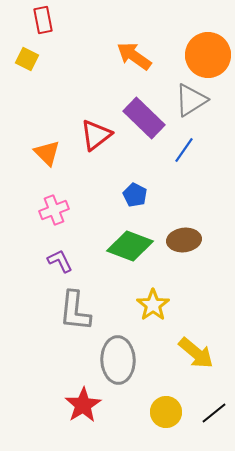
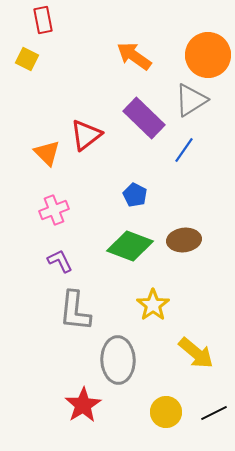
red triangle: moved 10 px left
black line: rotated 12 degrees clockwise
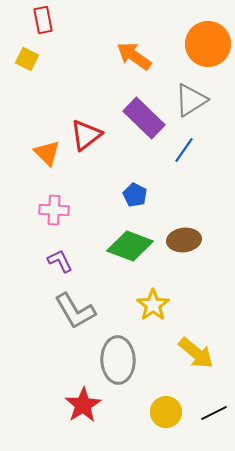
orange circle: moved 11 px up
pink cross: rotated 24 degrees clockwise
gray L-shape: rotated 36 degrees counterclockwise
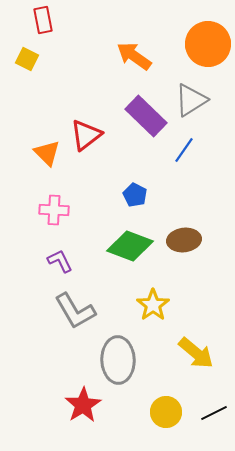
purple rectangle: moved 2 px right, 2 px up
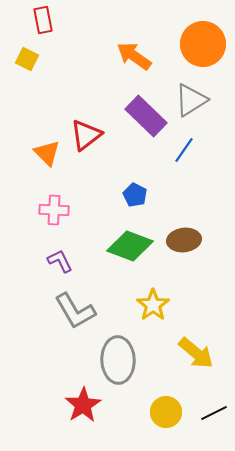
orange circle: moved 5 px left
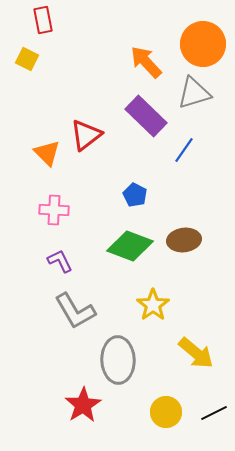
orange arrow: moved 12 px right, 6 px down; rotated 12 degrees clockwise
gray triangle: moved 3 px right, 7 px up; rotated 15 degrees clockwise
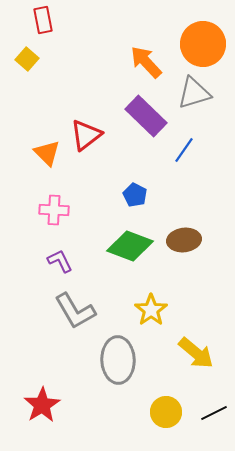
yellow square: rotated 15 degrees clockwise
yellow star: moved 2 px left, 5 px down
red star: moved 41 px left
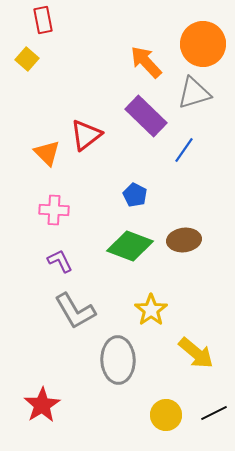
yellow circle: moved 3 px down
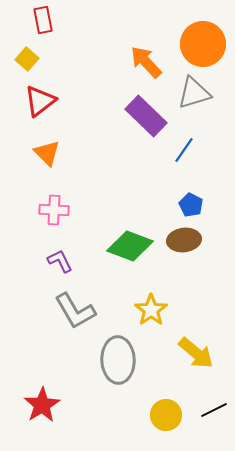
red triangle: moved 46 px left, 34 px up
blue pentagon: moved 56 px right, 10 px down
black line: moved 3 px up
